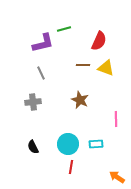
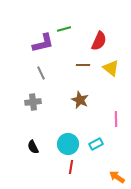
yellow triangle: moved 5 px right; rotated 18 degrees clockwise
cyan rectangle: rotated 24 degrees counterclockwise
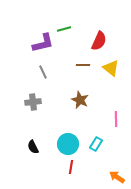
gray line: moved 2 px right, 1 px up
cyan rectangle: rotated 32 degrees counterclockwise
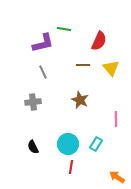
green line: rotated 24 degrees clockwise
yellow triangle: rotated 12 degrees clockwise
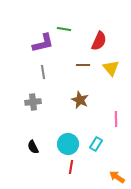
gray line: rotated 16 degrees clockwise
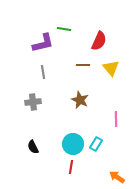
cyan circle: moved 5 px right
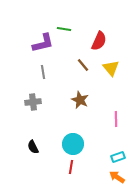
brown line: rotated 48 degrees clockwise
cyan rectangle: moved 22 px right, 13 px down; rotated 40 degrees clockwise
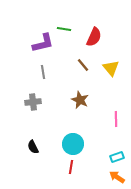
red semicircle: moved 5 px left, 4 px up
cyan rectangle: moved 1 px left
